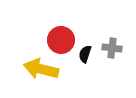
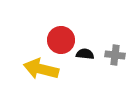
gray cross: moved 3 px right, 7 px down
black semicircle: rotated 78 degrees clockwise
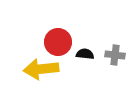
red circle: moved 3 px left, 2 px down
yellow arrow: rotated 20 degrees counterclockwise
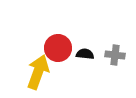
red circle: moved 6 px down
yellow arrow: moved 3 px left, 3 px down; rotated 116 degrees clockwise
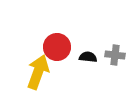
red circle: moved 1 px left, 1 px up
black semicircle: moved 3 px right, 3 px down
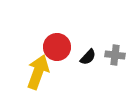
black semicircle: rotated 126 degrees clockwise
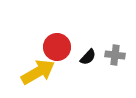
yellow arrow: rotated 40 degrees clockwise
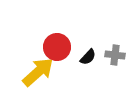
yellow arrow: rotated 12 degrees counterclockwise
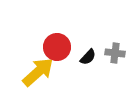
gray cross: moved 2 px up
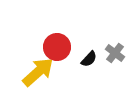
gray cross: rotated 30 degrees clockwise
black semicircle: moved 1 px right, 2 px down
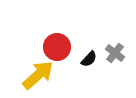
yellow arrow: moved 3 px down
